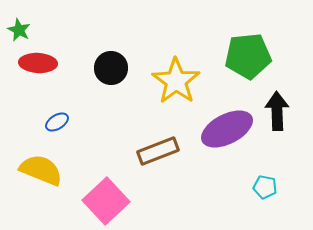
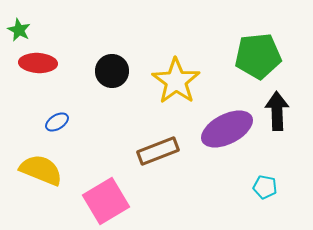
green pentagon: moved 10 px right
black circle: moved 1 px right, 3 px down
pink square: rotated 12 degrees clockwise
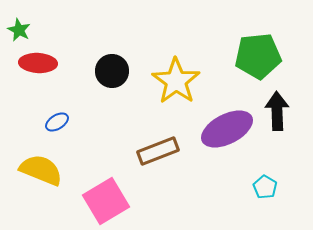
cyan pentagon: rotated 20 degrees clockwise
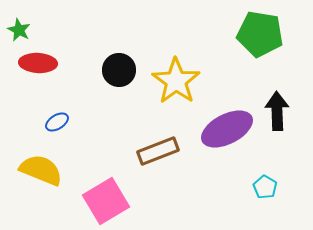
green pentagon: moved 2 px right, 22 px up; rotated 15 degrees clockwise
black circle: moved 7 px right, 1 px up
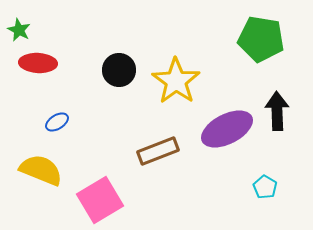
green pentagon: moved 1 px right, 5 px down
pink square: moved 6 px left, 1 px up
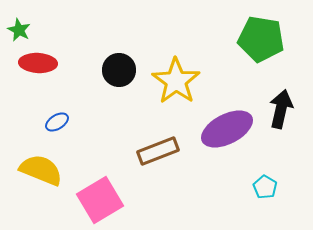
black arrow: moved 4 px right, 2 px up; rotated 15 degrees clockwise
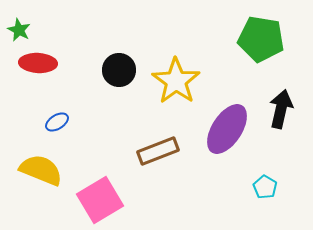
purple ellipse: rotated 30 degrees counterclockwise
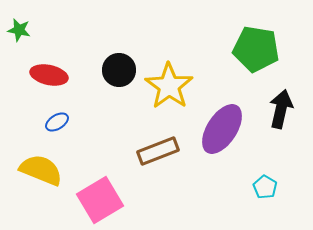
green star: rotated 15 degrees counterclockwise
green pentagon: moved 5 px left, 10 px down
red ellipse: moved 11 px right, 12 px down; rotated 9 degrees clockwise
yellow star: moved 7 px left, 5 px down
purple ellipse: moved 5 px left
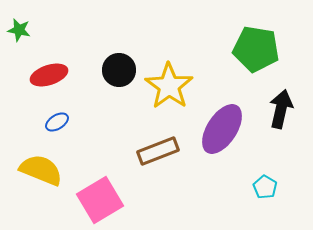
red ellipse: rotated 30 degrees counterclockwise
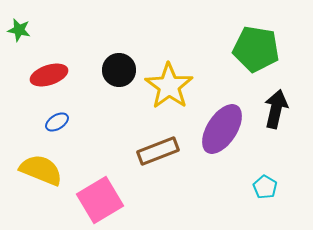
black arrow: moved 5 px left
